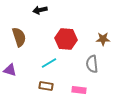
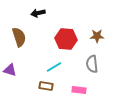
black arrow: moved 2 px left, 3 px down
brown star: moved 6 px left, 3 px up
cyan line: moved 5 px right, 4 px down
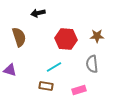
pink rectangle: rotated 24 degrees counterclockwise
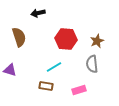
brown star: moved 5 px down; rotated 24 degrees counterclockwise
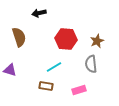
black arrow: moved 1 px right
gray semicircle: moved 1 px left
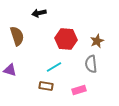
brown semicircle: moved 2 px left, 1 px up
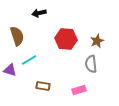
cyan line: moved 25 px left, 7 px up
brown rectangle: moved 3 px left
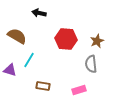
black arrow: rotated 24 degrees clockwise
brown semicircle: rotated 42 degrees counterclockwise
cyan line: rotated 28 degrees counterclockwise
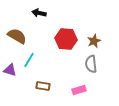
brown star: moved 3 px left
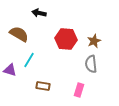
brown semicircle: moved 2 px right, 2 px up
pink rectangle: rotated 56 degrees counterclockwise
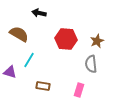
brown star: moved 3 px right
purple triangle: moved 2 px down
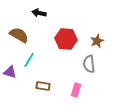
brown semicircle: moved 1 px down
gray semicircle: moved 2 px left
pink rectangle: moved 3 px left
